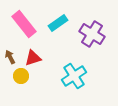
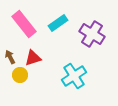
yellow circle: moved 1 px left, 1 px up
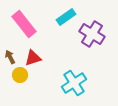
cyan rectangle: moved 8 px right, 6 px up
cyan cross: moved 7 px down
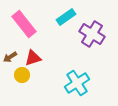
brown arrow: rotated 96 degrees counterclockwise
yellow circle: moved 2 px right
cyan cross: moved 3 px right
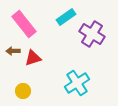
brown arrow: moved 3 px right, 6 px up; rotated 32 degrees clockwise
yellow circle: moved 1 px right, 16 px down
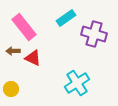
cyan rectangle: moved 1 px down
pink rectangle: moved 3 px down
purple cross: moved 2 px right; rotated 15 degrees counterclockwise
red triangle: rotated 42 degrees clockwise
yellow circle: moved 12 px left, 2 px up
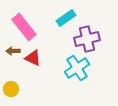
purple cross: moved 7 px left, 5 px down; rotated 30 degrees counterclockwise
cyan cross: moved 15 px up
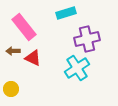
cyan rectangle: moved 5 px up; rotated 18 degrees clockwise
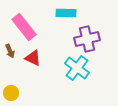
cyan rectangle: rotated 18 degrees clockwise
brown arrow: moved 3 px left; rotated 112 degrees counterclockwise
cyan cross: rotated 20 degrees counterclockwise
yellow circle: moved 4 px down
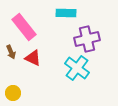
brown arrow: moved 1 px right, 1 px down
yellow circle: moved 2 px right
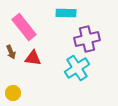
red triangle: rotated 18 degrees counterclockwise
cyan cross: rotated 20 degrees clockwise
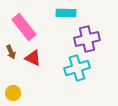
red triangle: rotated 18 degrees clockwise
cyan cross: rotated 15 degrees clockwise
